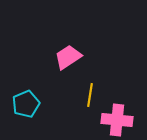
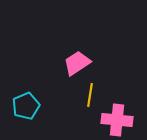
pink trapezoid: moved 9 px right, 6 px down
cyan pentagon: moved 2 px down
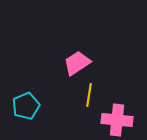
yellow line: moved 1 px left
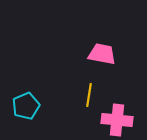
pink trapezoid: moved 25 px right, 9 px up; rotated 44 degrees clockwise
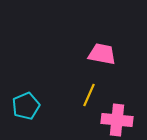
yellow line: rotated 15 degrees clockwise
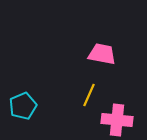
cyan pentagon: moved 3 px left
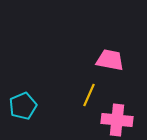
pink trapezoid: moved 8 px right, 6 px down
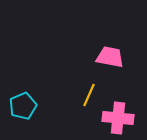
pink trapezoid: moved 3 px up
pink cross: moved 1 px right, 2 px up
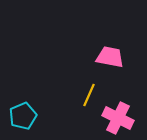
cyan pentagon: moved 10 px down
pink cross: rotated 20 degrees clockwise
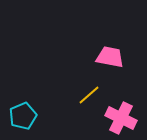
yellow line: rotated 25 degrees clockwise
pink cross: moved 3 px right
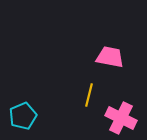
yellow line: rotated 35 degrees counterclockwise
